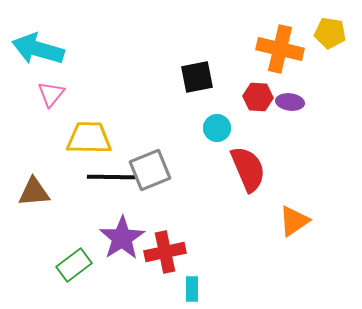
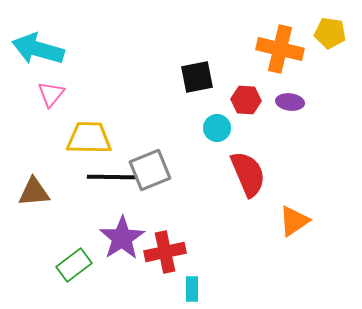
red hexagon: moved 12 px left, 3 px down
red semicircle: moved 5 px down
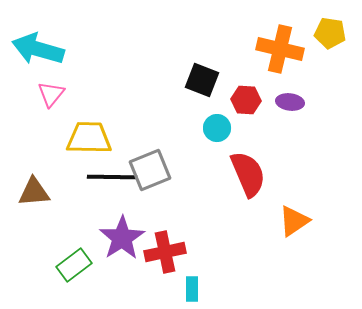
black square: moved 5 px right, 3 px down; rotated 32 degrees clockwise
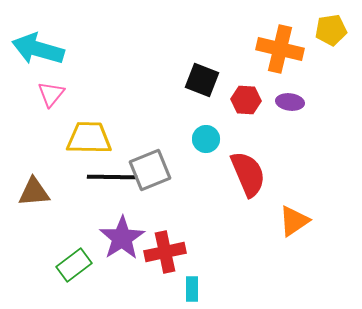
yellow pentagon: moved 1 px right, 3 px up; rotated 16 degrees counterclockwise
cyan circle: moved 11 px left, 11 px down
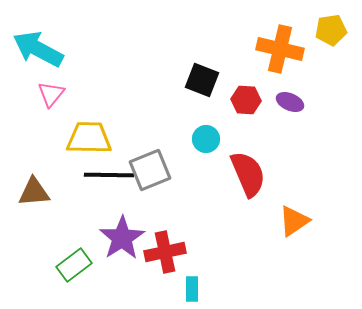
cyan arrow: rotated 12 degrees clockwise
purple ellipse: rotated 16 degrees clockwise
black line: moved 3 px left, 2 px up
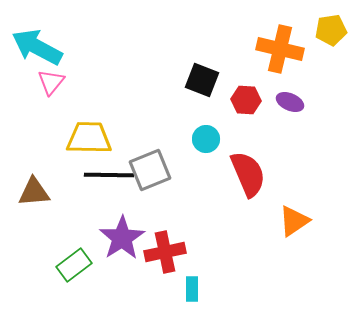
cyan arrow: moved 1 px left, 2 px up
pink triangle: moved 12 px up
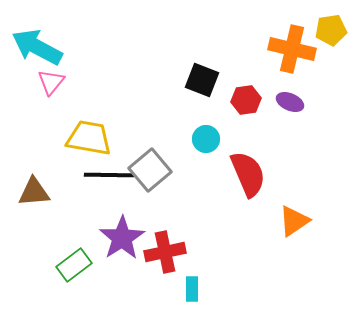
orange cross: moved 12 px right
red hexagon: rotated 12 degrees counterclockwise
yellow trapezoid: rotated 9 degrees clockwise
gray square: rotated 18 degrees counterclockwise
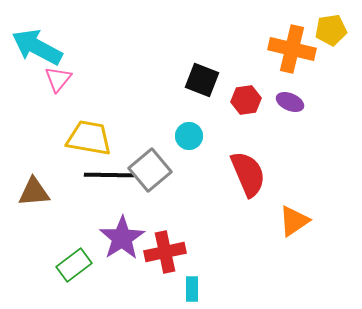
pink triangle: moved 7 px right, 3 px up
cyan circle: moved 17 px left, 3 px up
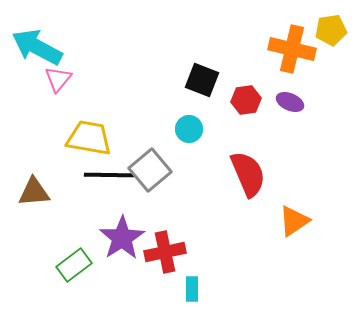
cyan circle: moved 7 px up
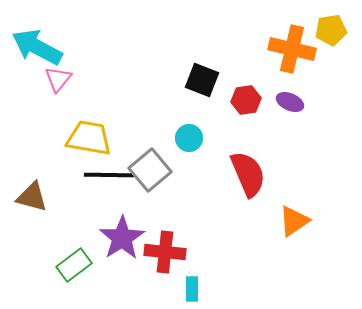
cyan circle: moved 9 px down
brown triangle: moved 2 px left, 5 px down; rotated 20 degrees clockwise
red cross: rotated 18 degrees clockwise
